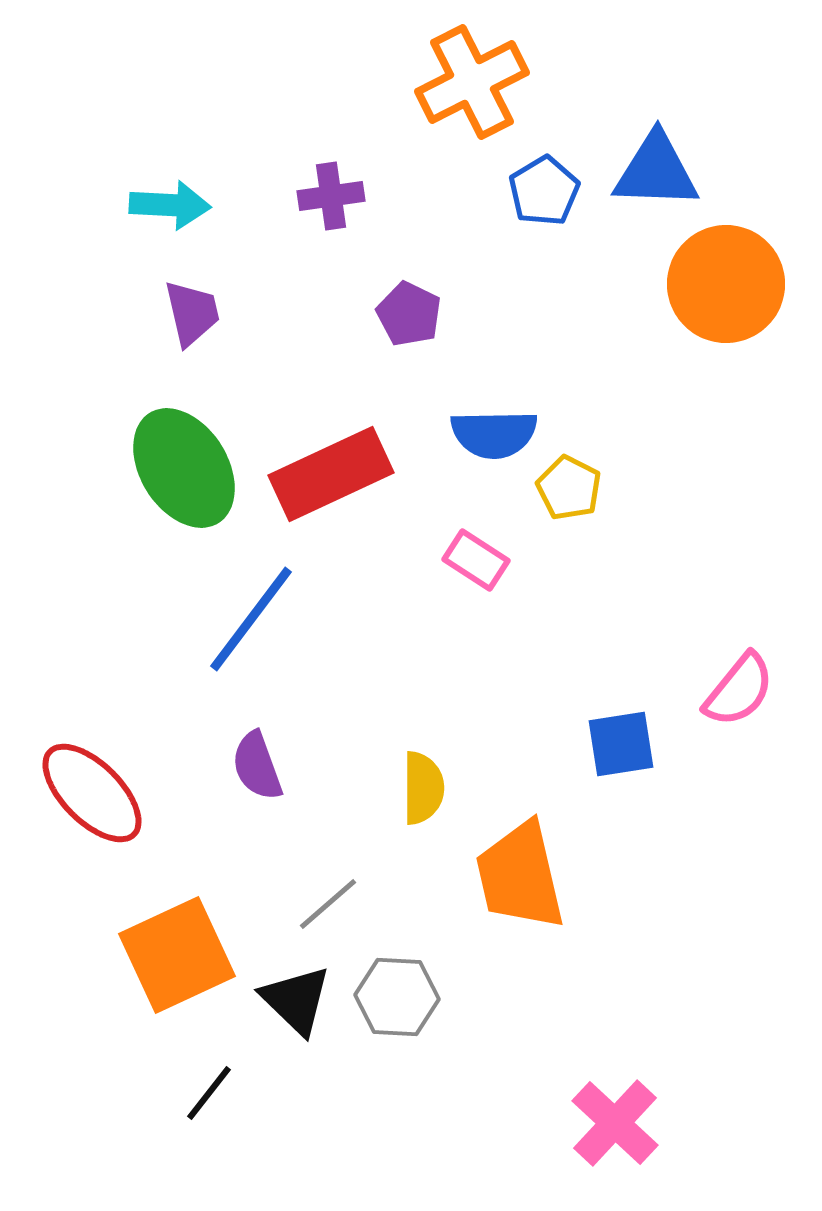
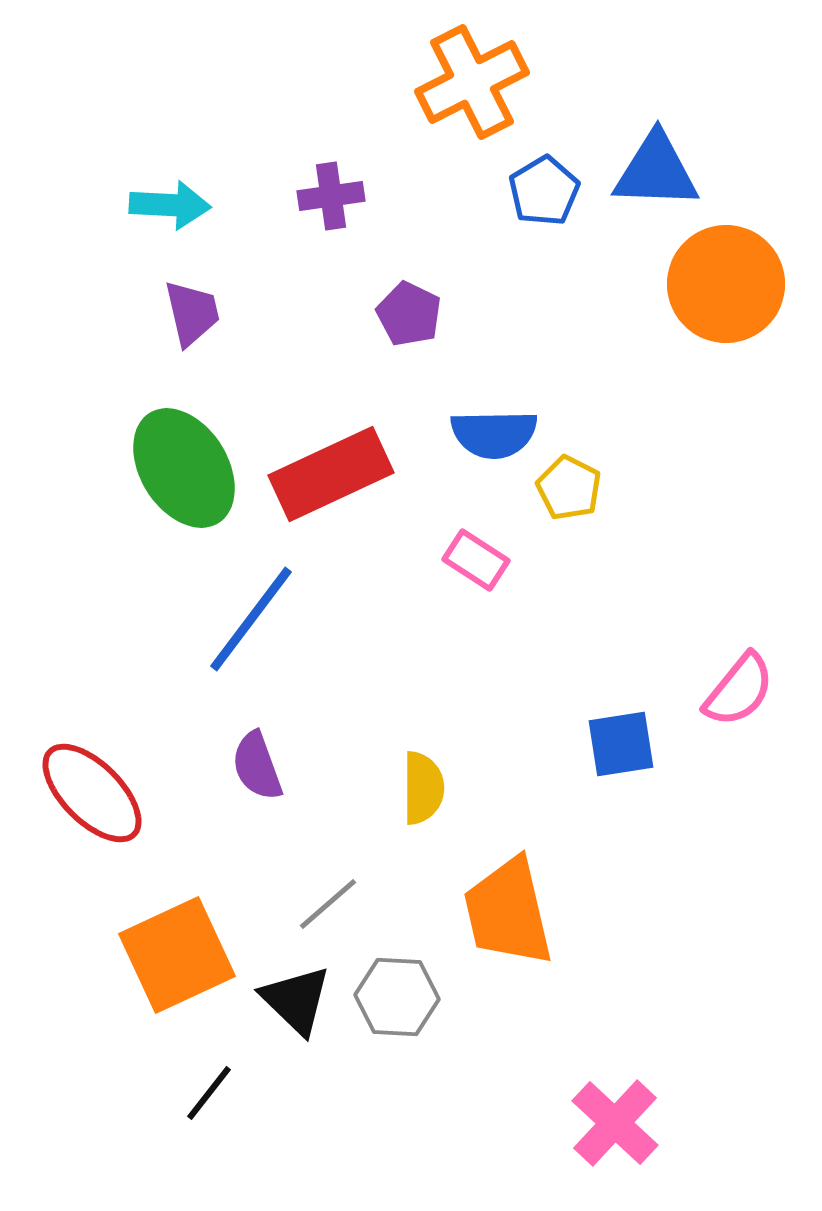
orange trapezoid: moved 12 px left, 36 px down
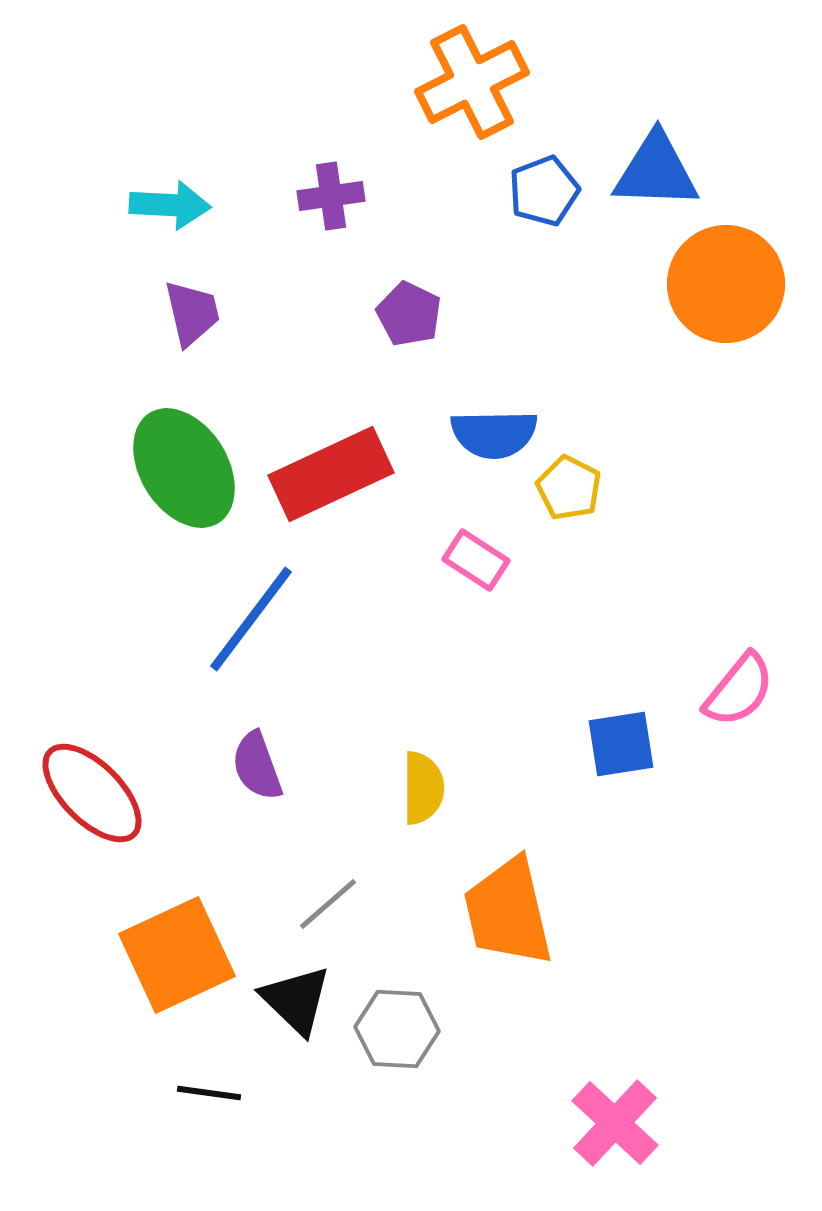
blue pentagon: rotated 10 degrees clockwise
gray hexagon: moved 32 px down
black line: rotated 60 degrees clockwise
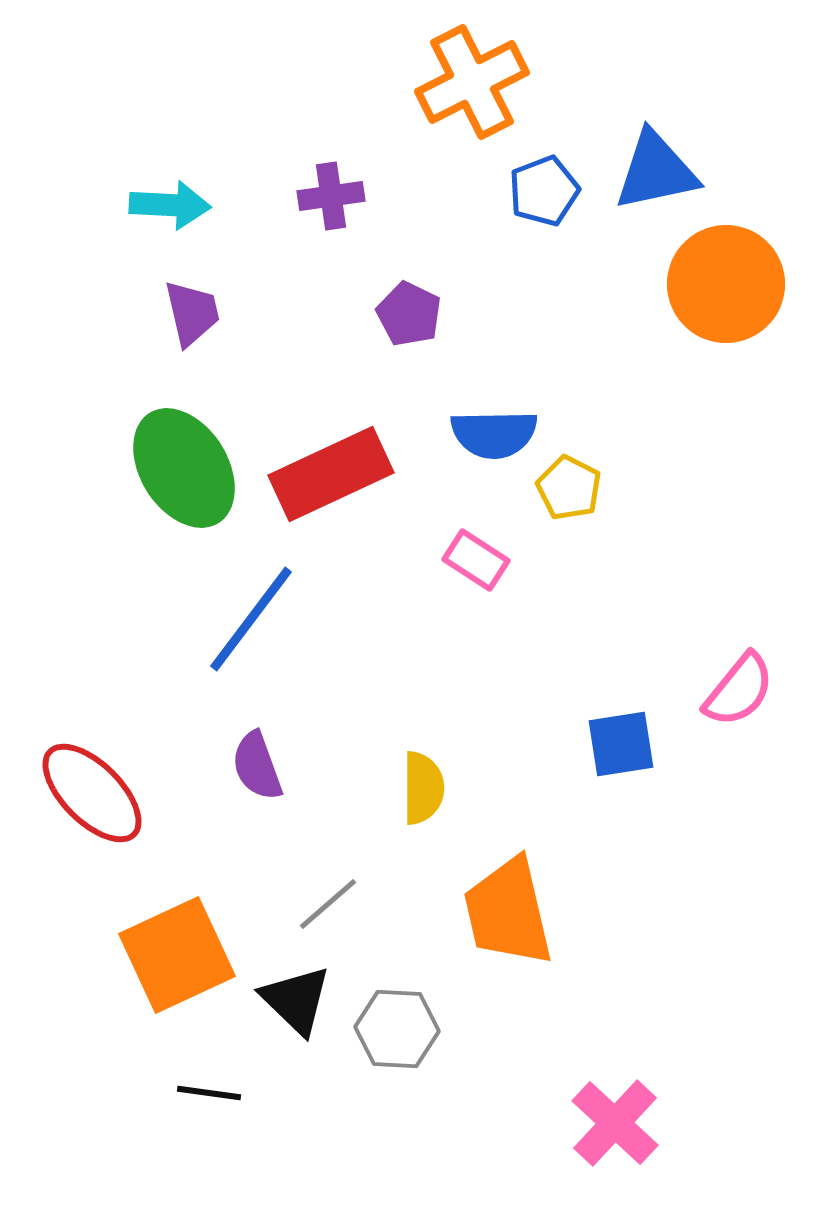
blue triangle: rotated 14 degrees counterclockwise
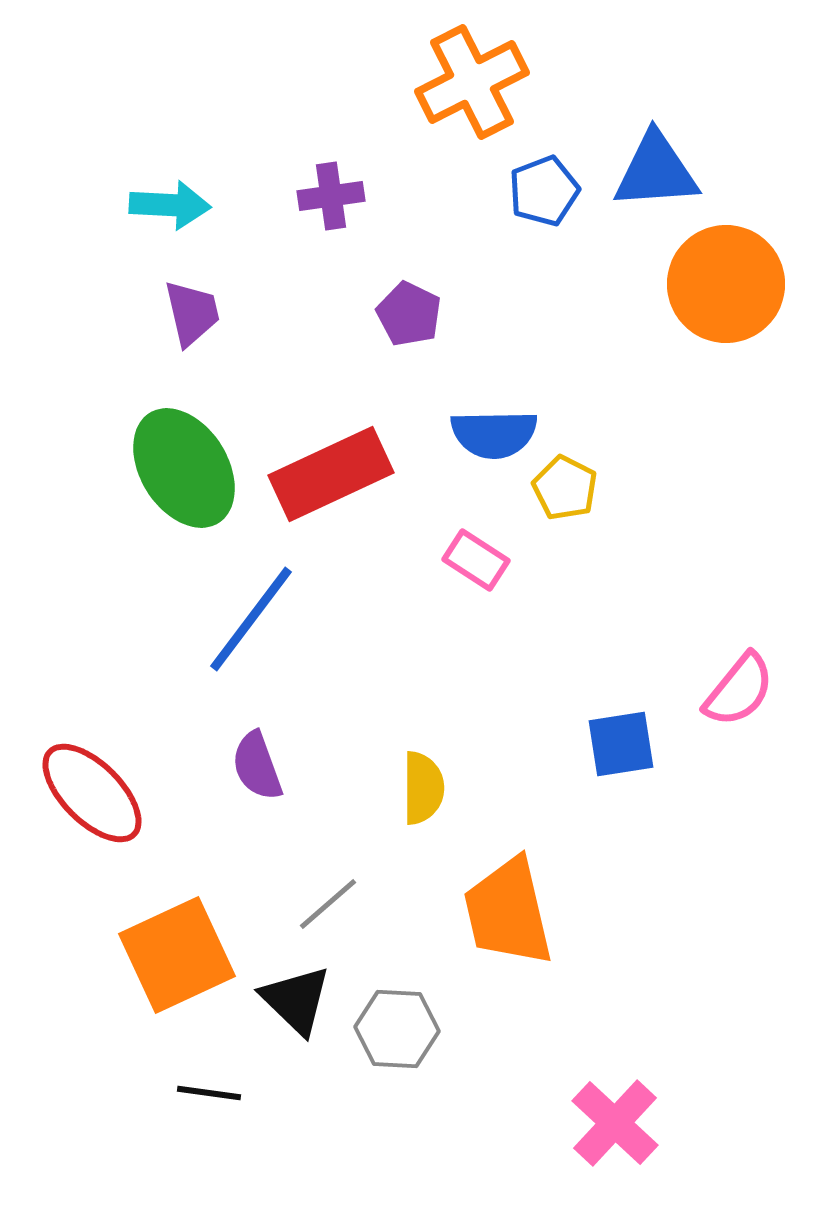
blue triangle: rotated 8 degrees clockwise
yellow pentagon: moved 4 px left
